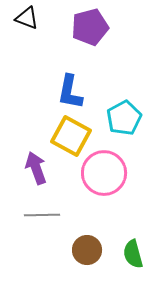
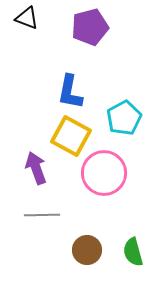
green semicircle: moved 2 px up
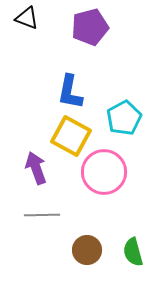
pink circle: moved 1 px up
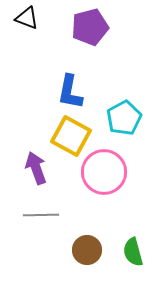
gray line: moved 1 px left
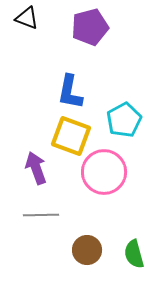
cyan pentagon: moved 2 px down
yellow square: rotated 9 degrees counterclockwise
green semicircle: moved 1 px right, 2 px down
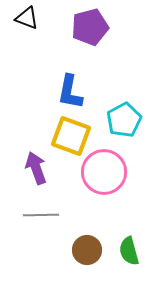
green semicircle: moved 5 px left, 3 px up
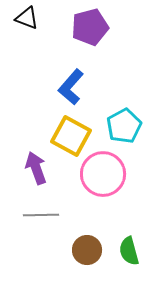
blue L-shape: moved 1 px right, 5 px up; rotated 30 degrees clockwise
cyan pentagon: moved 6 px down
yellow square: rotated 9 degrees clockwise
pink circle: moved 1 px left, 2 px down
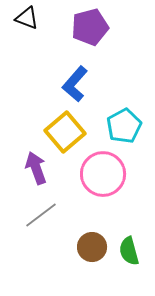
blue L-shape: moved 4 px right, 3 px up
yellow square: moved 6 px left, 4 px up; rotated 21 degrees clockwise
gray line: rotated 36 degrees counterclockwise
brown circle: moved 5 px right, 3 px up
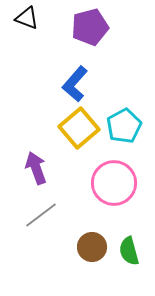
yellow square: moved 14 px right, 4 px up
pink circle: moved 11 px right, 9 px down
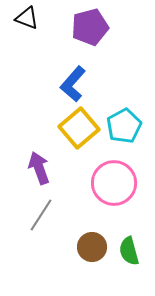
blue L-shape: moved 2 px left
purple arrow: moved 3 px right
gray line: rotated 20 degrees counterclockwise
